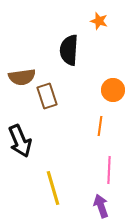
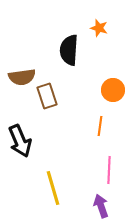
orange star: moved 7 px down
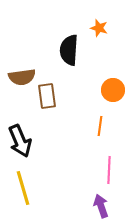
brown rectangle: rotated 10 degrees clockwise
yellow line: moved 30 px left
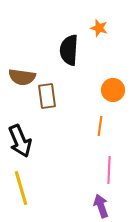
brown semicircle: rotated 16 degrees clockwise
yellow line: moved 2 px left
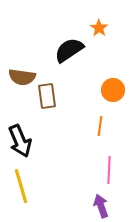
orange star: rotated 18 degrees clockwise
black semicircle: rotated 52 degrees clockwise
yellow line: moved 2 px up
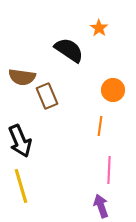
black semicircle: rotated 68 degrees clockwise
brown rectangle: rotated 15 degrees counterclockwise
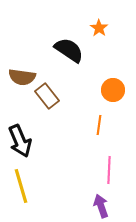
brown rectangle: rotated 15 degrees counterclockwise
orange line: moved 1 px left, 1 px up
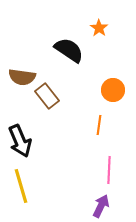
purple arrow: rotated 45 degrees clockwise
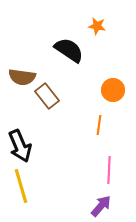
orange star: moved 2 px left, 2 px up; rotated 24 degrees counterclockwise
black arrow: moved 5 px down
purple arrow: rotated 15 degrees clockwise
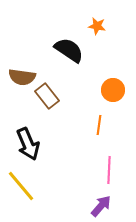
black arrow: moved 8 px right, 2 px up
yellow line: rotated 24 degrees counterclockwise
